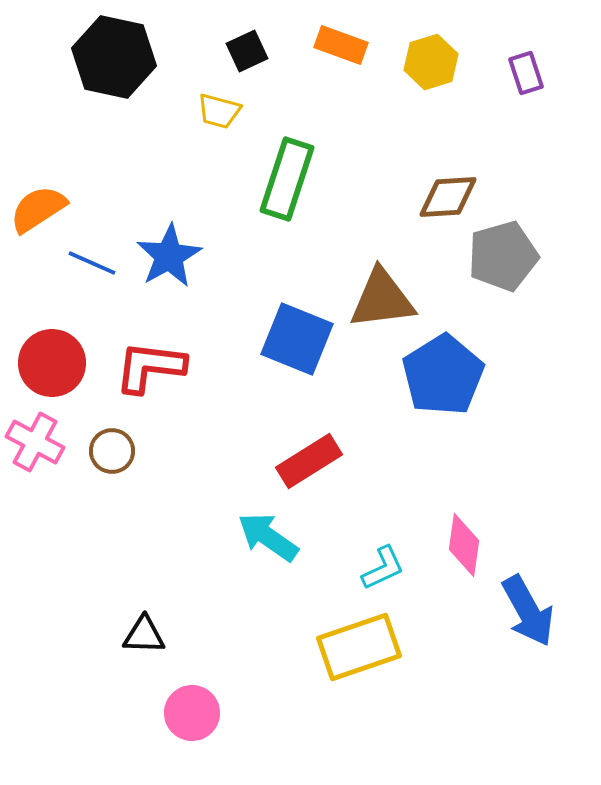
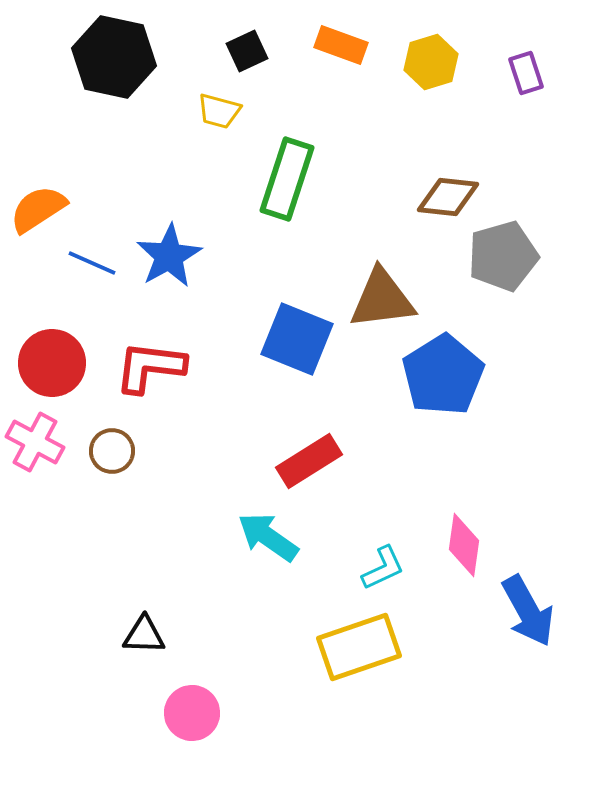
brown diamond: rotated 10 degrees clockwise
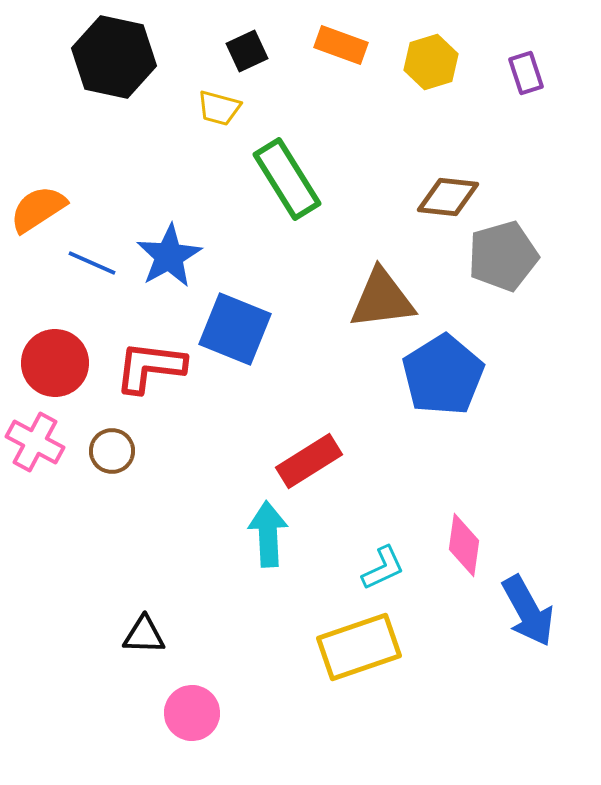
yellow trapezoid: moved 3 px up
green rectangle: rotated 50 degrees counterclockwise
blue square: moved 62 px left, 10 px up
red circle: moved 3 px right
cyan arrow: moved 3 px up; rotated 52 degrees clockwise
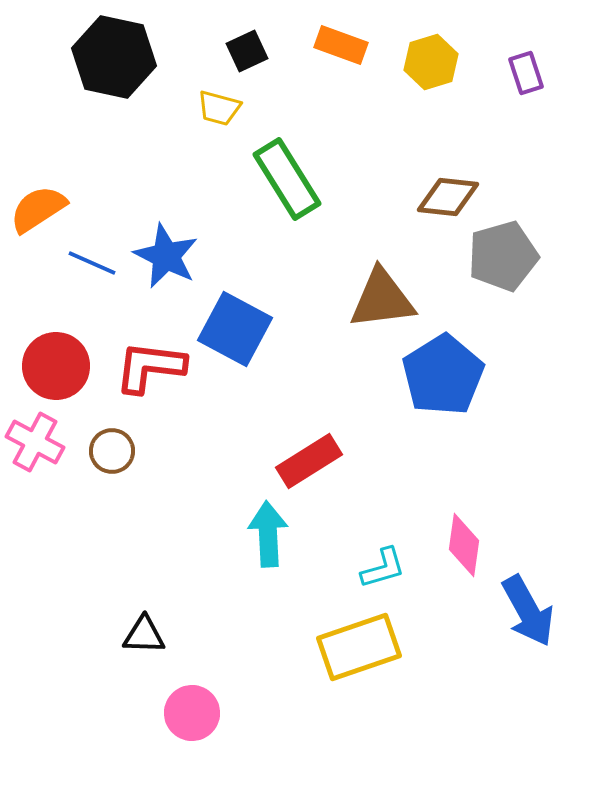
blue star: moved 3 px left; rotated 16 degrees counterclockwise
blue square: rotated 6 degrees clockwise
red circle: moved 1 px right, 3 px down
cyan L-shape: rotated 9 degrees clockwise
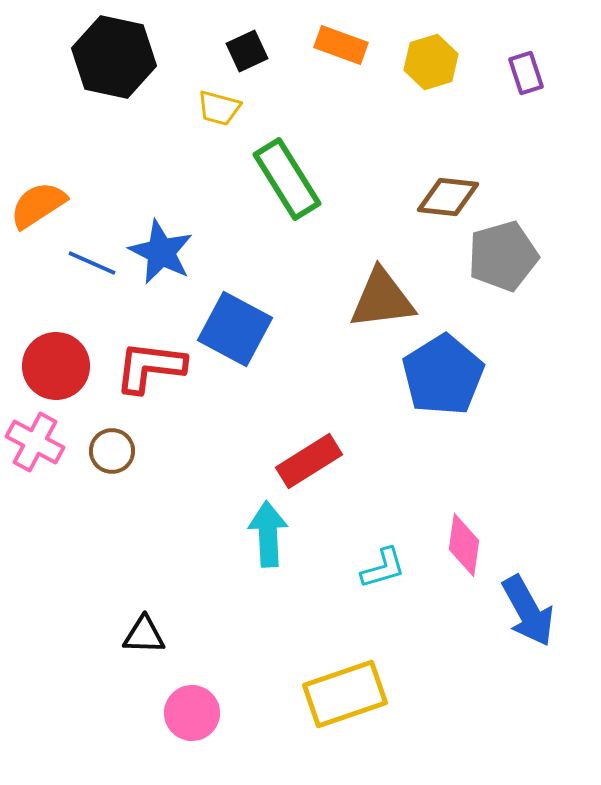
orange semicircle: moved 4 px up
blue star: moved 5 px left, 4 px up
yellow rectangle: moved 14 px left, 47 px down
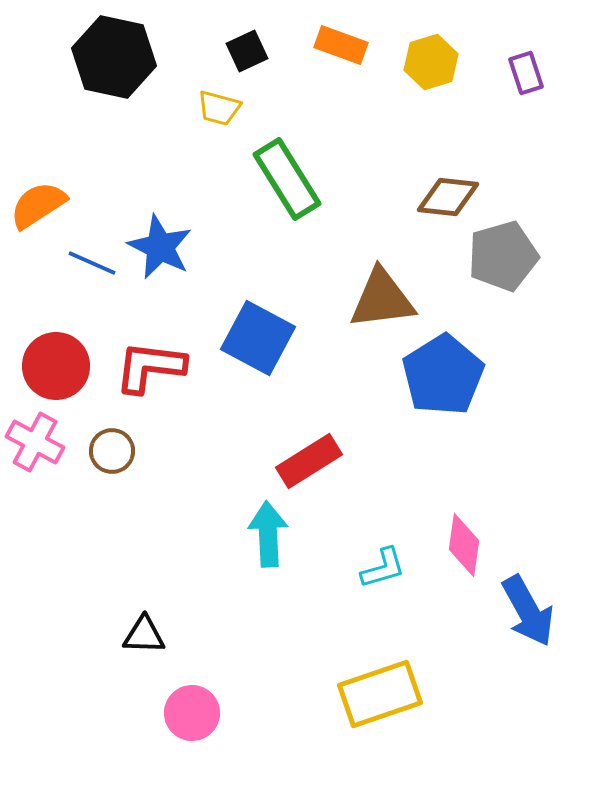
blue star: moved 1 px left, 5 px up
blue square: moved 23 px right, 9 px down
yellow rectangle: moved 35 px right
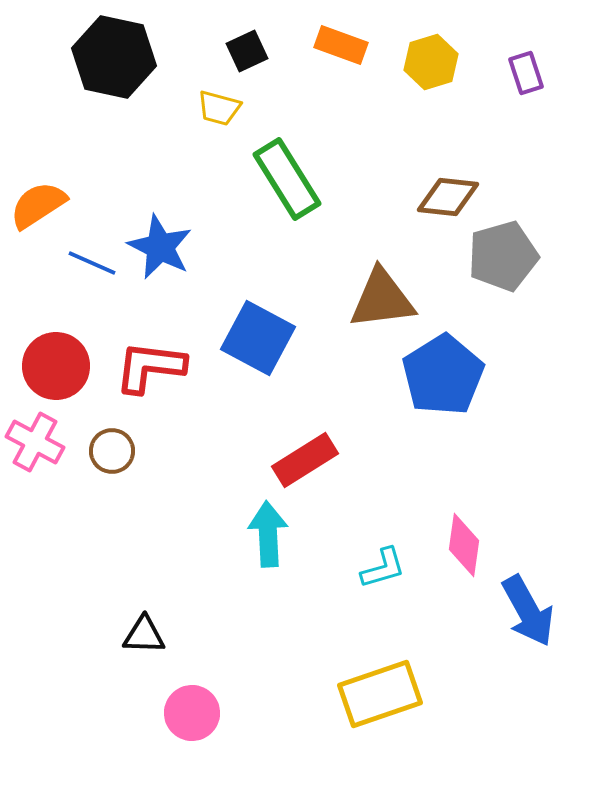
red rectangle: moved 4 px left, 1 px up
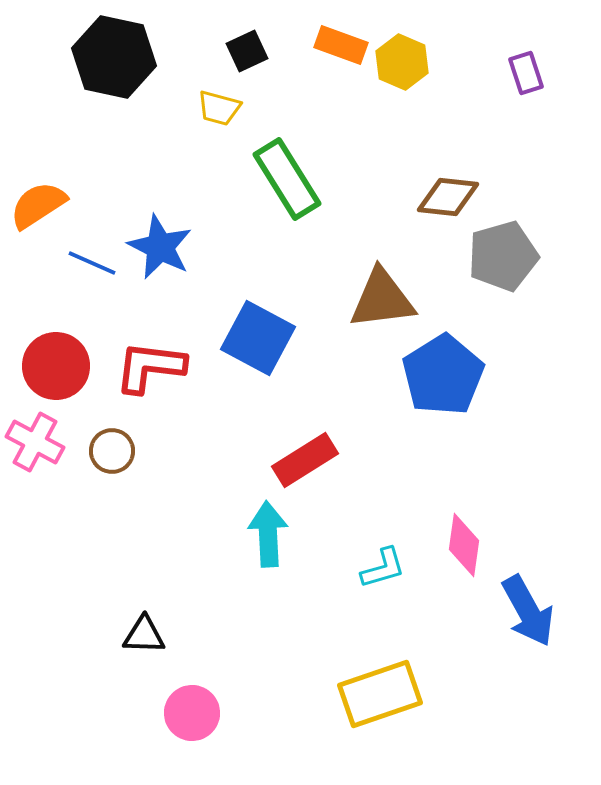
yellow hexagon: moved 29 px left; rotated 20 degrees counterclockwise
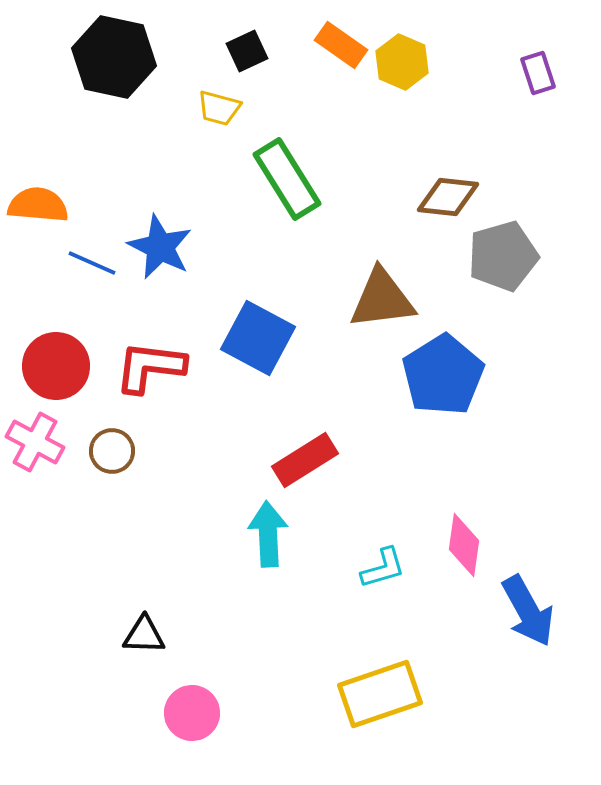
orange rectangle: rotated 15 degrees clockwise
purple rectangle: moved 12 px right
orange semicircle: rotated 38 degrees clockwise
